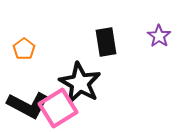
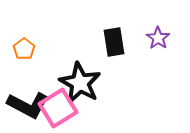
purple star: moved 1 px left, 2 px down
black rectangle: moved 8 px right
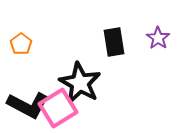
orange pentagon: moved 3 px left, 5 px up
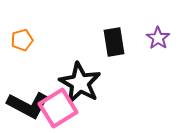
orange pentagon: moved 1 px right, 4 px up; rotated 20 degrees clockwise
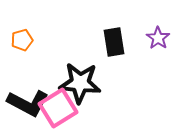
black star: rotated 24 degrees counterclockwise
black L-shape: moved 2 px up
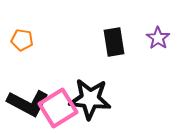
orange pentagon: rotated 25 degrees clockwise
black star: moved 10 px right, 16 px down
